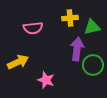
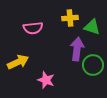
green triangle: rotated 30 degrees clockwise
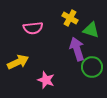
yellow cross: rotated 35 degrees clockwise
green triangle: moved 1 px left, 3 px down
purple arrow: rotated 25 degrees counterclockwise
green circle: moved 1 px left, 2 px down
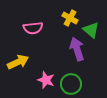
green triangle: rotated 24 degrees clockwise
green circle: moved 21 px left, 17 px down
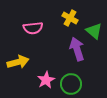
green triangle: moved 3 px right, 1 px down
yellow arrow: rotated 10 degrees clockwise
pink star: rotated 24 degrees clockwise
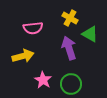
green triangle: moved 4 px left, 3 px down; rotated 12 degrees counterclockwise
purple arrow: moved 8 px left, 1 px up
yellow arrow: moved 5 px right, 6 px up
pink star: moved 3 px left; rotated 12 degrees counterclockwise
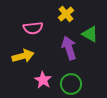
yellow cross: moved 4 px left, 4 px up; rotated 21 degrees clockwise
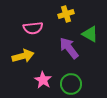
yellow cross: rotated 21 degrees clockwise
purple arrow: rotated 20 degrees counterclockwise
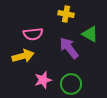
yellow cross: rotated 28 degrees clockwise
pink semicircle: moved 6 px down
pink star: rotated 24 degrees clockwise
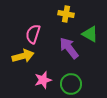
pink semicircle: rotated 114 degrees clockwise
